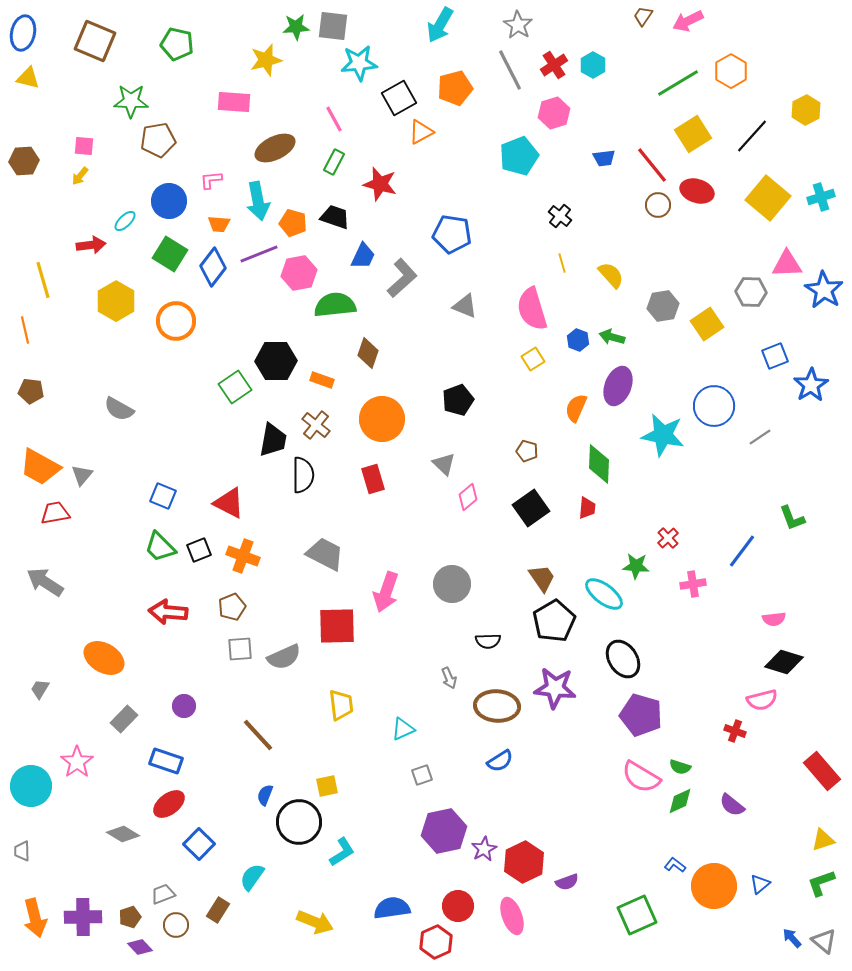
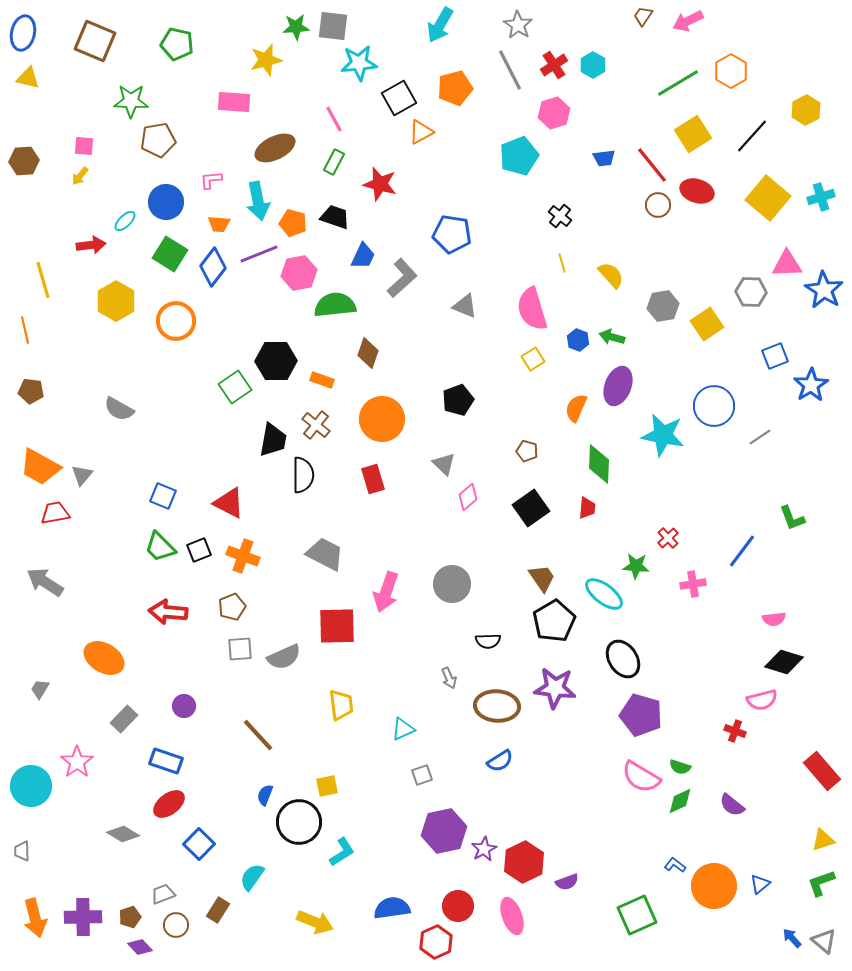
blue circle at (169, 201): moved 3 px left, 1 px down
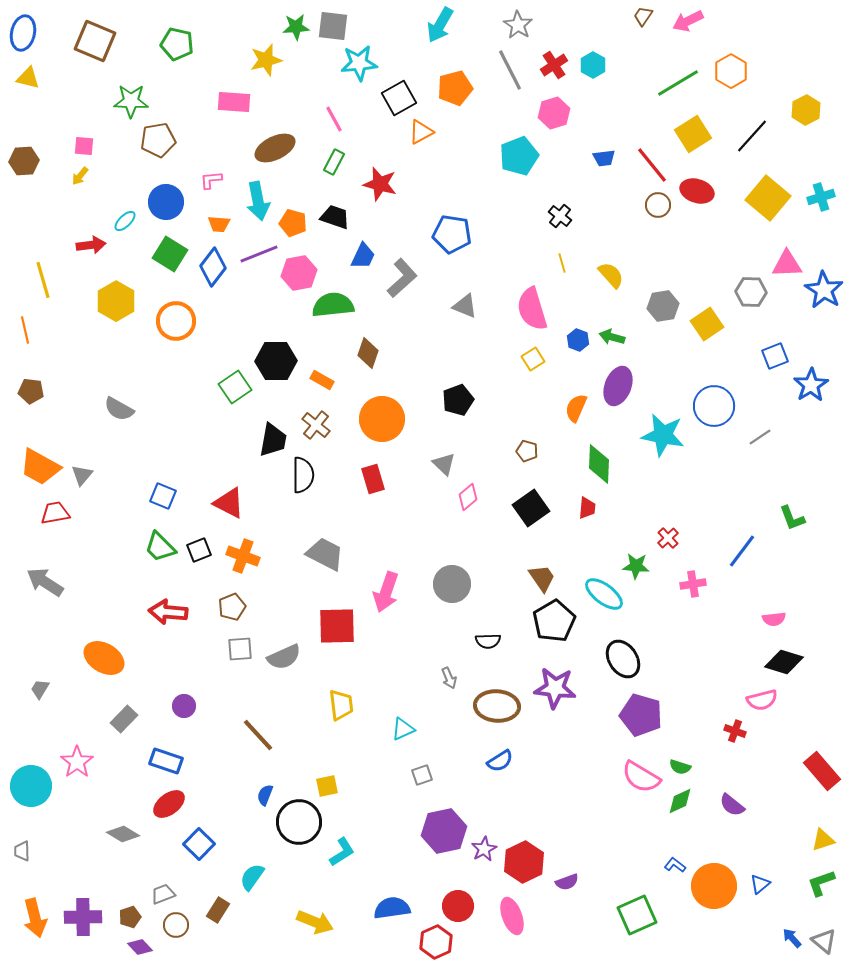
green semicircle at (335, 305): moved 2 px left
orange rectangle at (322, 380): rotated 10 degrees clockwise
